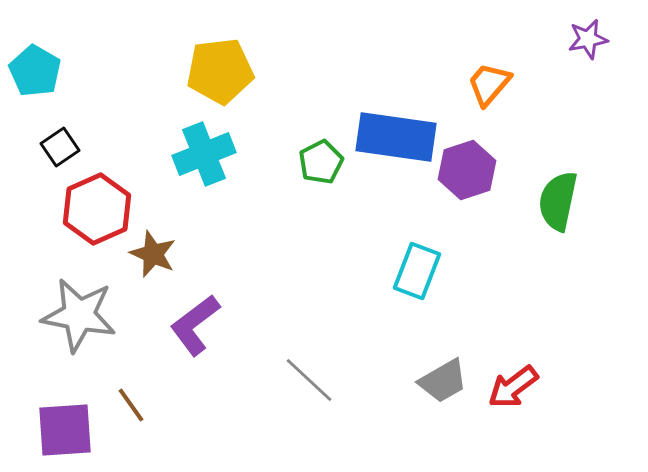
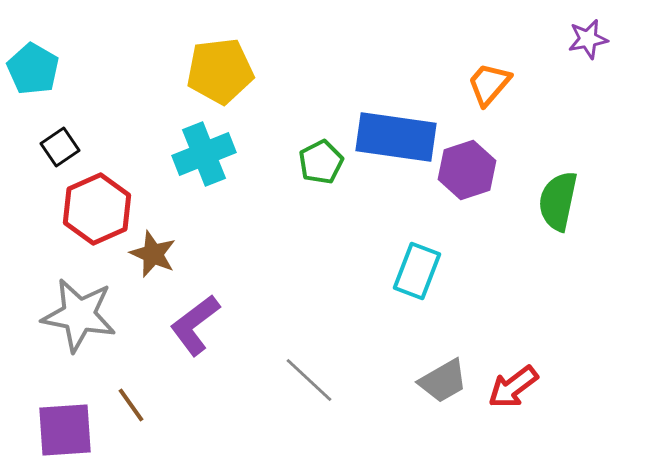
cyan pentagon: moved 2 px left, 2 px up
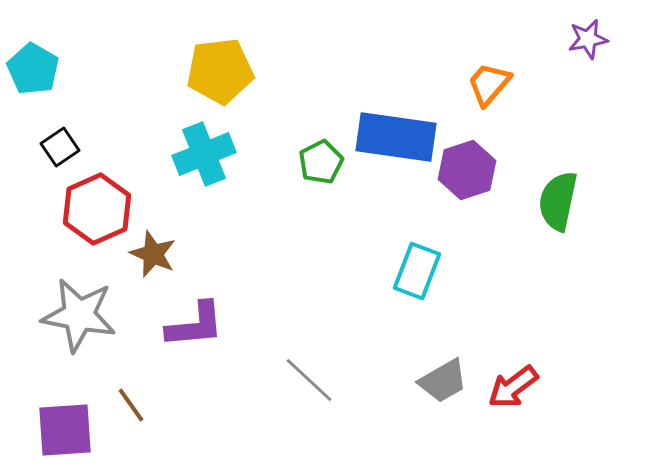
purple L-shape: rotated 148 degrees counterclockwise
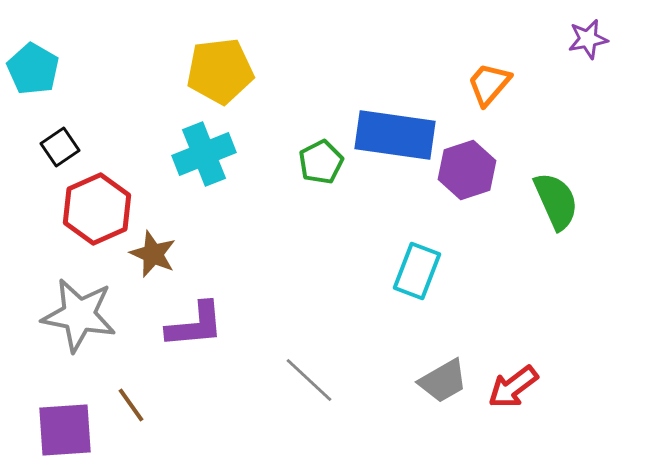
blue rectangle: moved 1 px left, 2 px up
green semicircle: moved 2 px left; rotated 144 degrees clockwise
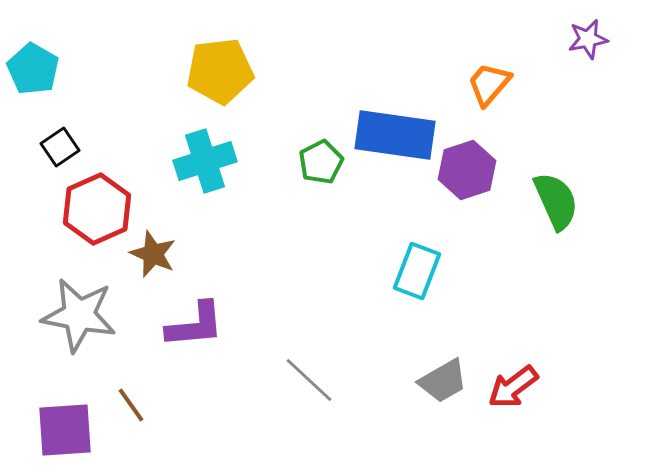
cyan cross: moved 1 px right, 7 px down; rotated 4 degrees clockwise
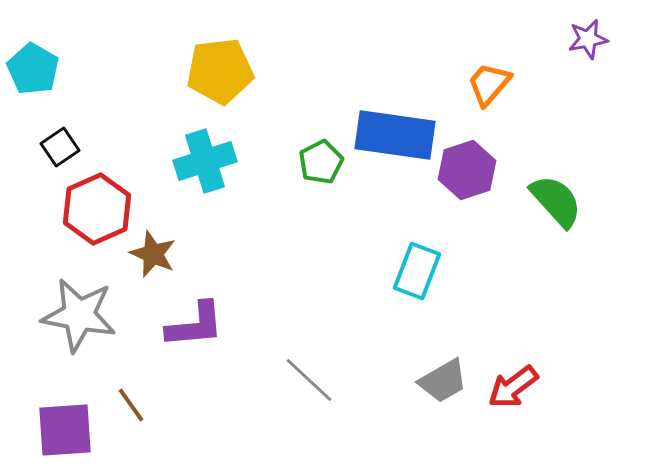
green semicircle: rotated 18 degrees counterclockwise
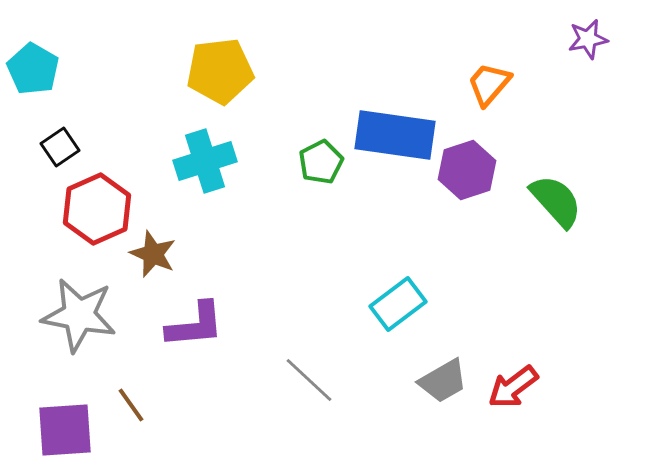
cyan rectangle: moved 19 px left, 33 px down; rotated 32 degrees clockwise
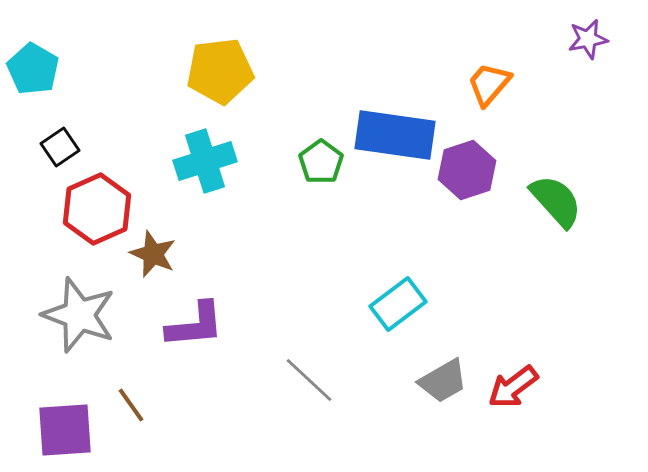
green pentagon: rotated 9 degrees counterclockwise
gray star: rotated 10 degrees clockwise
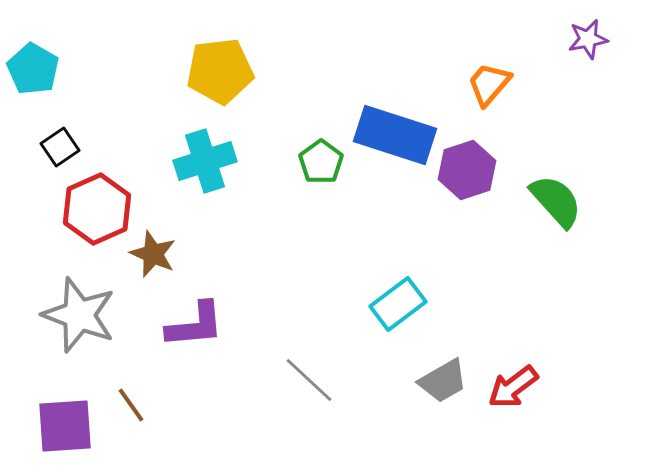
blue rectangle: rotated 10 degrees clockwise
purple square: moved 4 px up
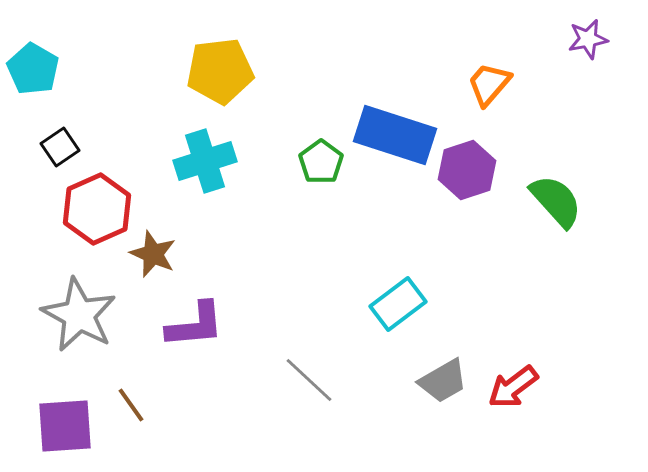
gray star: rotated 8 degrees clockwise
